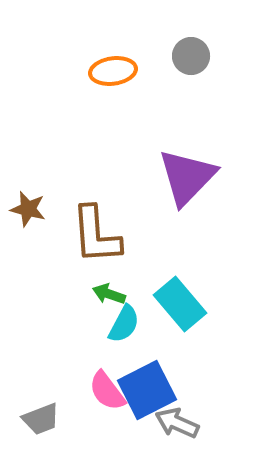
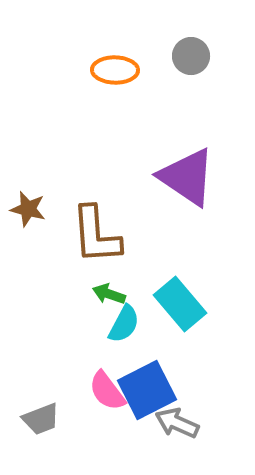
orange ellipse: moved 2 px right, 1 px up; rotated 9 degrees clockwise
purple triangle: rotated 40 degrees counterclockwise
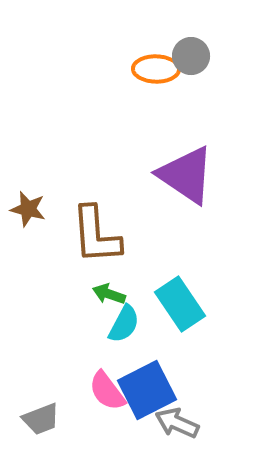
orange ellipse: moved 41 px right, 1 px up
purple triangle: moved 1 px left, 2 px up
cyan rectangle: rotated 6 degrees clockwise
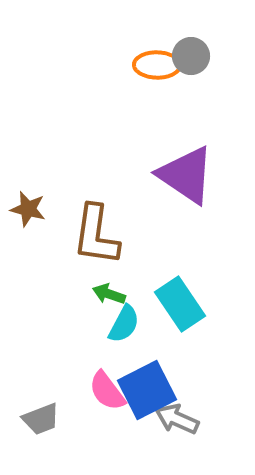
orange ellipse: moved 1 px right, 4 px up
brown L-shape: rotated 12 degrees clockwise
gray arrow: moved 4 px up
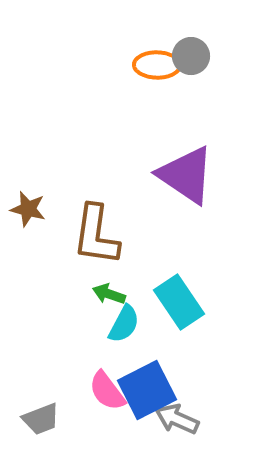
cyan rectangle: moved 1 px left, 2 px up
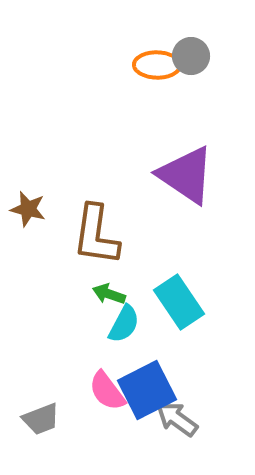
gray arrow: rotated 12 degrees clockwise
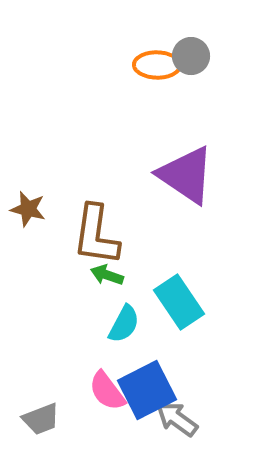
green arrow: moved 2 px left, 19 px up
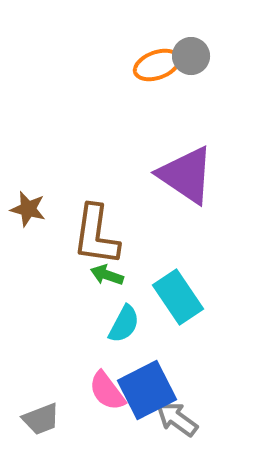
orange ellipse: rotated 21 degrees counterclockwise
cyan rectangle: moved 1 px left, 5 px up
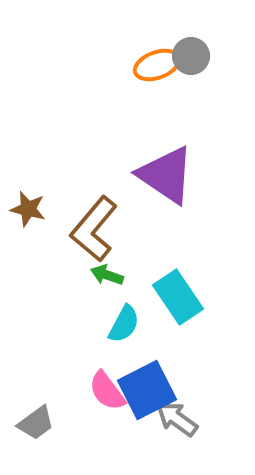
purple triangle: moved 20 px left
brown L-shape: moved 2 px left, 6 px up; rotated 32 degrees clockwise
gray trapezoid: moved 5 px left, 4 px down; rotated 15 degrees counterclockwise
